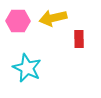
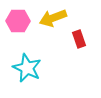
yellow arrow: rotated 8 degrees counterclockwise
red rectangle: rotated 18 degrees counterclockwise
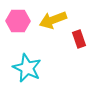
yellow arrow: moved 2 px down
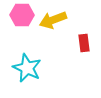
pink hexagon: moved 4 px right, 6 px up
red rectangle: moved 5 px right, 4 px down; rotated 12 degrees clockwise
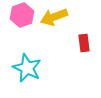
pink hexagon: rotated 20 degrees counterclockwise
yellow arrow: moved 1 px right, 3 px up
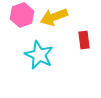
red rectangle: moved 3 px up
cyan star: moved 12 px right, 13 px up
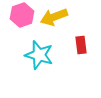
red rectangle: moved 3 px left, 5 px down
cyan star: rotated 8 degrees counterclockwise
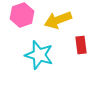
yellow arrow: moved 4 px right, 3 px down
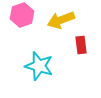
yellow arrow: moved 3 px right
cyan star: moved 11 px down
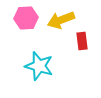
pink hexagon: moved 4 px right, 3 px down; rotated 15 degrees clockwise
red rectangle: moved 1 px right, 4 px up
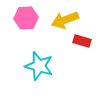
yellow arrow: moved 4 px right
red rectangle: rotated 66 degrees counterclockwise
